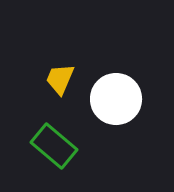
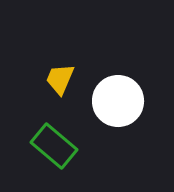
white circle: moved 2 px right, 2 px down
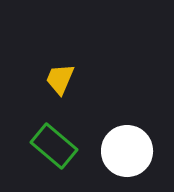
white circle: moved 9 px right, 50 px down
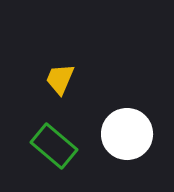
white circle: moved 17 px up
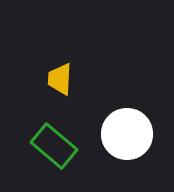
yellow trapezoid: rotated 20 degrees counterclockwise
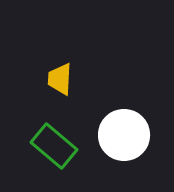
white circle: moved 3 px left, 1 px down
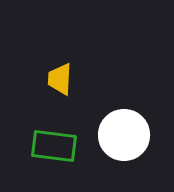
green rectangle: rotated 33 degrees counterclockwise
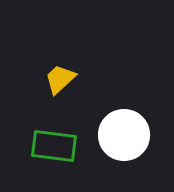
yellow trapezoid: rotated 44 degrees clockwise
